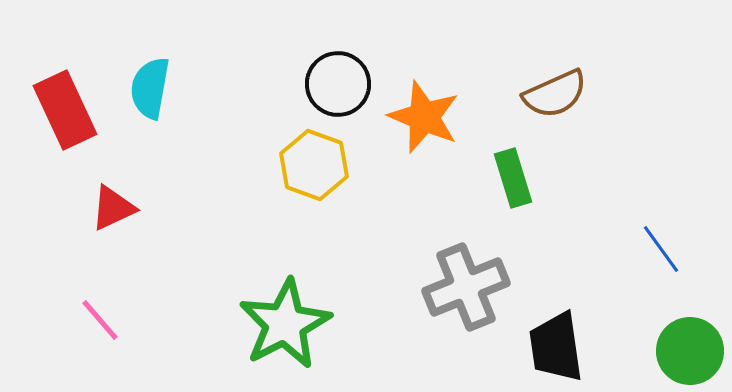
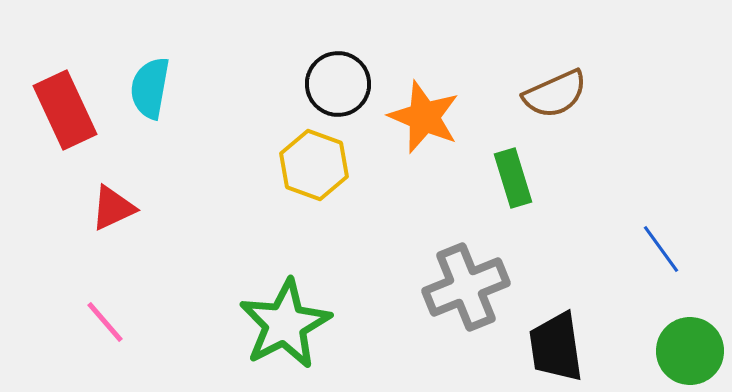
pink line: moved 5 px right, 2 px down
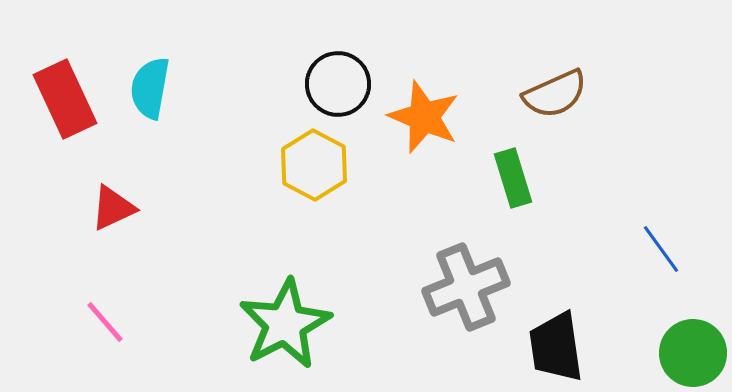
red rectangle: moved 11 px up
yellow hexagon: rotated 8 degrees clockwise
green circle: moved 3 px right, 2 px down
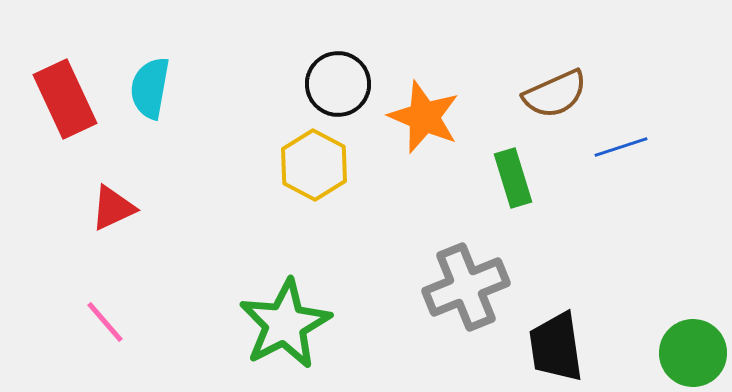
blue line: moved 40 px left, 102 px up; rotated 72 degrees counterclockwise
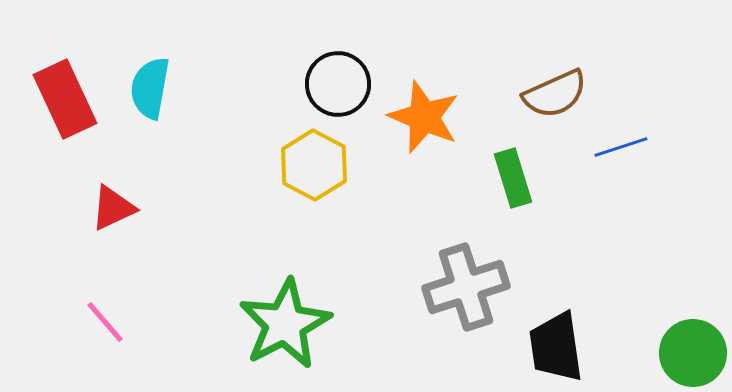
gray cross: rotated 4 degrees clockwise
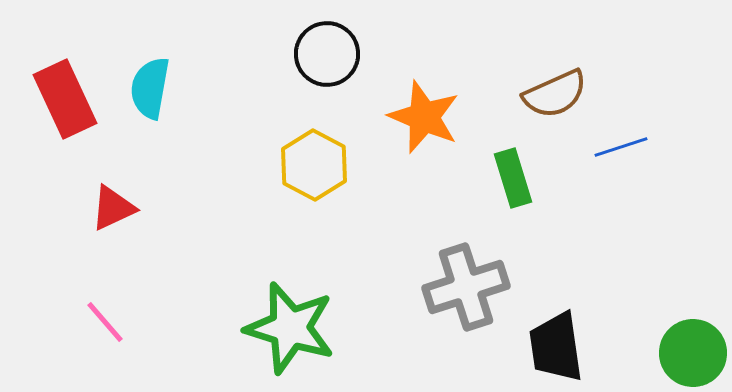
black circle: moved 11 px left, 30 px up
green star: moved 5 px right, 4 px down; rotated 28 degrees counterclockwise
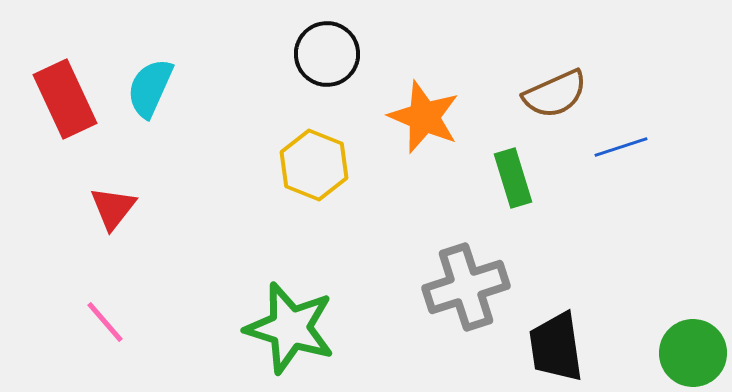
cyan semicircle: rotated 14 degrees clockwise
yellow hexagon: rotated 6 degrees counterclockwise
red triangle: rotated 27 degrees counterclockwise
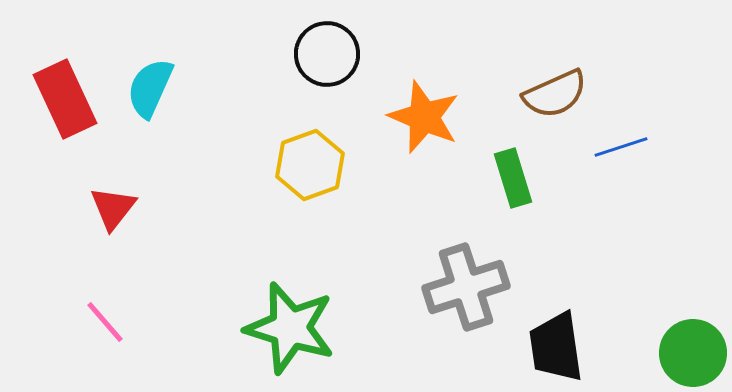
yellow hexagon: moved 4 px left; rotated 18 degrees clockwise
